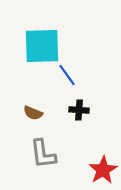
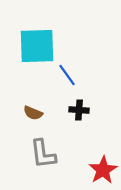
cyan square: moved 5 px left
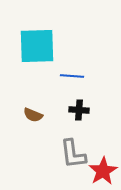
blue line: moved 5 px right, 1 px down; rotated 50 degrees counterclockwise
brown semicircle: moved 2 px down
gray L-shape: moved 30 px right
red star: moved 1 px down
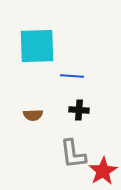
brown semicircle: rotated 24 degrees counterclockwise
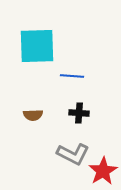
black cross: moved 3 px down
gray L-shape: rotated 56 degrees counterclockwise
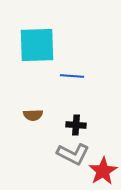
cyan square: moved 1 px up
black cross: moved 3 px left, 12 px down
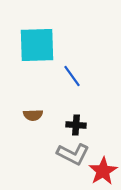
blue line: rotated 50 degrees clockwise
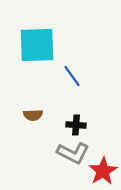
gray L-shape: moved 1 px up
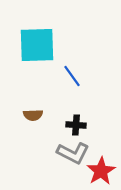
red star: moved 2 px left
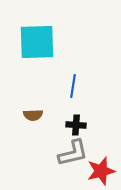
cyan square: moved 3 px up
blue line: moved 1 px right, 10 px down; rotated 45 degrees clockwise
gray L-shape: rotated 40 degrees counterclockwise
red star: rotated 16 degrees clockwise
